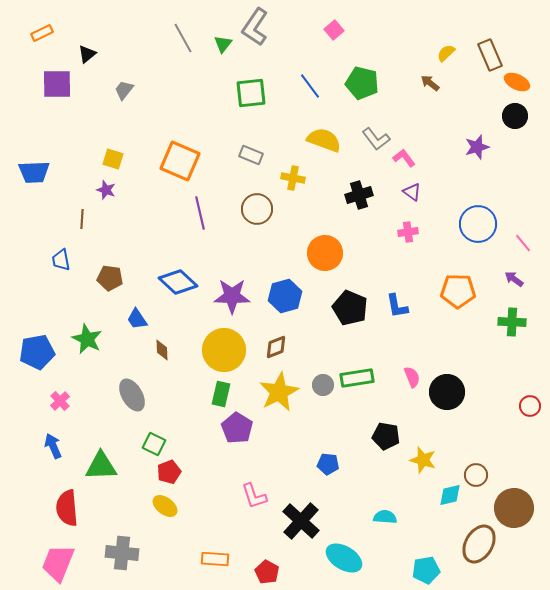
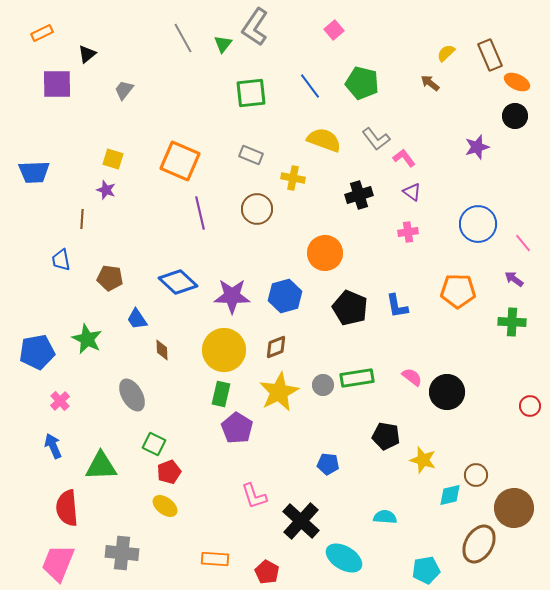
pink semicircle at (412, 377): rotated 30 degrees counterclockwise
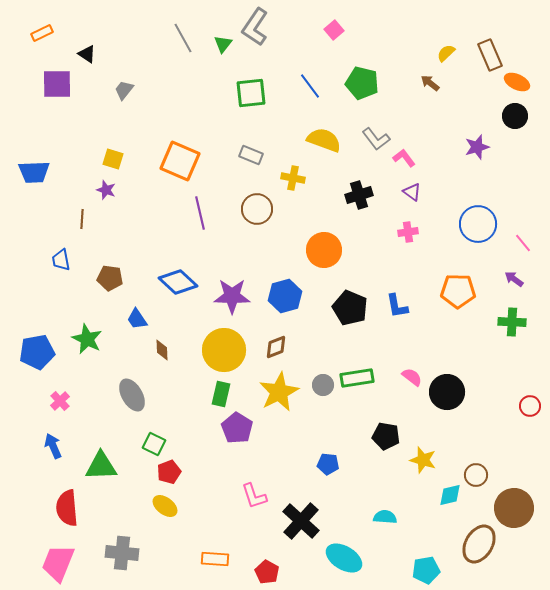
black triangle at (87, 54): rotated 48 degrees counterclockwise
orange circle at (325, 253): moved 1 px left, 3 px up
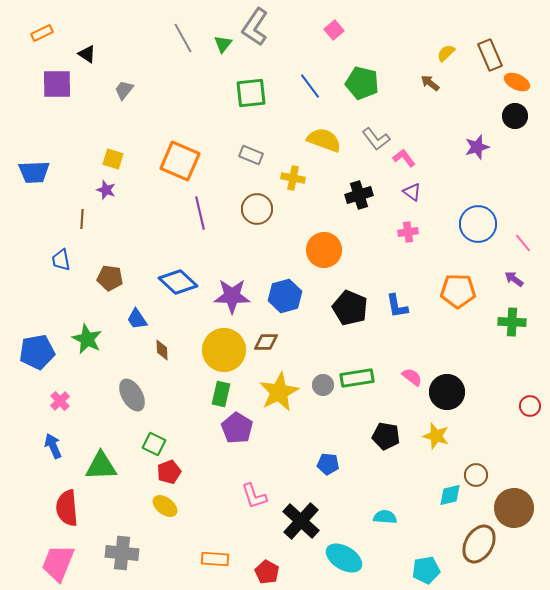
brown diamond at (276, 347): moved 10 px left, 5 px up; rotated 20 degrees clockwise
yellow star at (423, 460): moved 13 px right, 24 px up
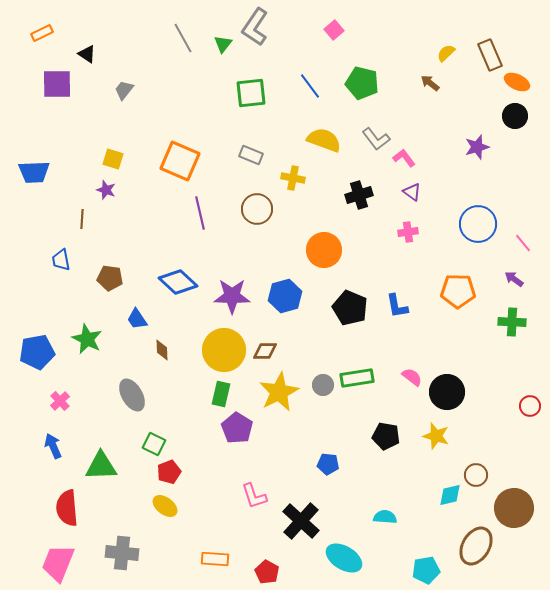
brown diamond at (266, 342): moved 1 px left, 9 px down
brown ellipse at (479, 544): moved 3 px left, 2 px down
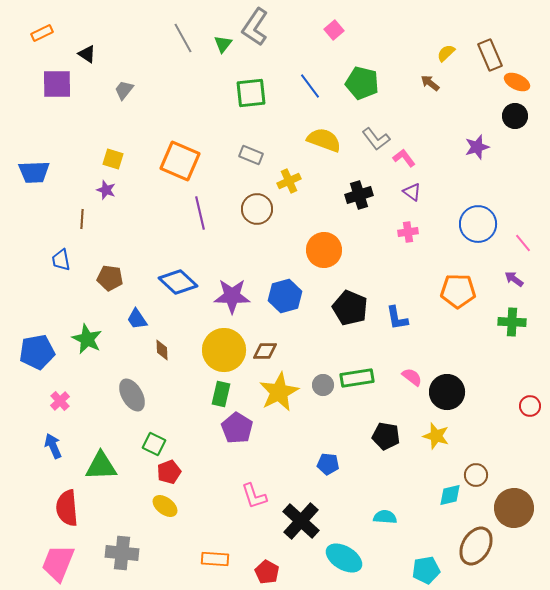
yellow cross at (293, 178): moved 4 px left, 3 px down; rotated 35 degrees counterclockwise
blue L-shape at (397, 306): moved 12 px down
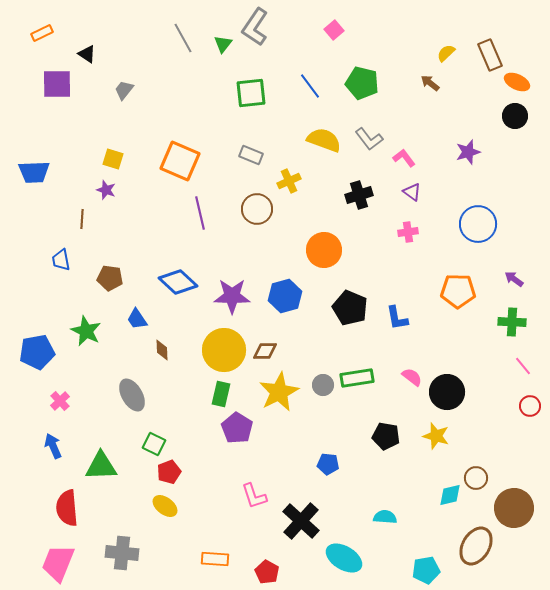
gray L-shape at (376, 139): moved 7 px left
purple star at (477, 147): moved 9 px left, 5 px down
pink line at (523, 243): moved 123 px down
green star at (87, 339): moved 1 px left, 8 px up
brown circle at (476, 475): moved 3 px down
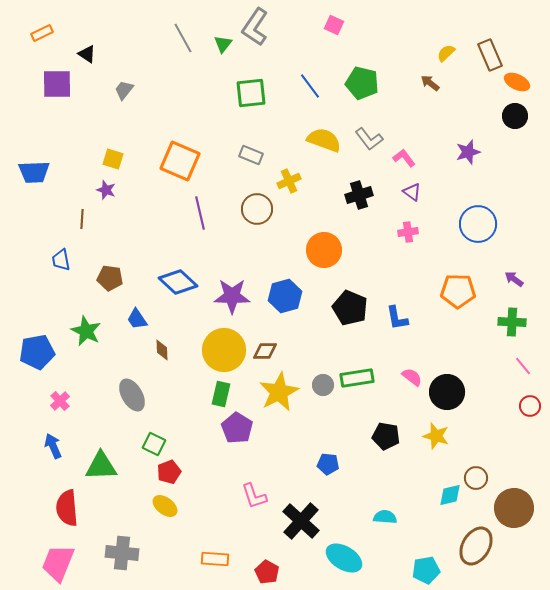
pink square at (334, 30): moved 5 px up; rotated 24 degrees counterclockwise
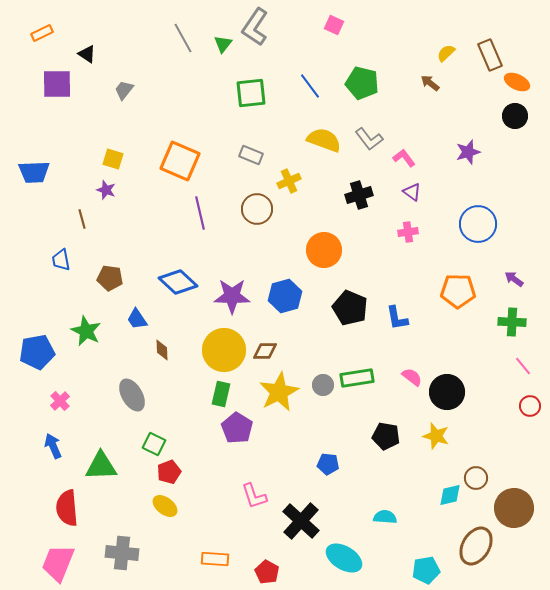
brown line at (82, 219): rotated 18 degrees counterclockwise
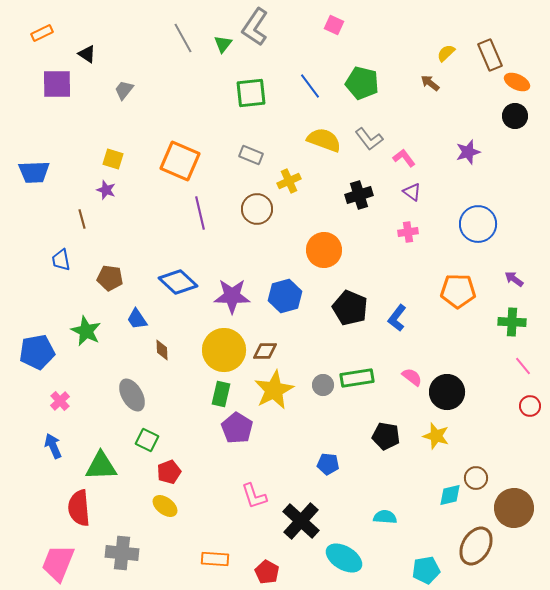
blue L-shape at (397, 318): rotated 48 degrees clockwise
yellow star at (279, 392): moved 5 px left, 2 px up
green square at (154, 444): moved 7 px left, 4 px up
red semicircle at (67, 508): moved 12 px right
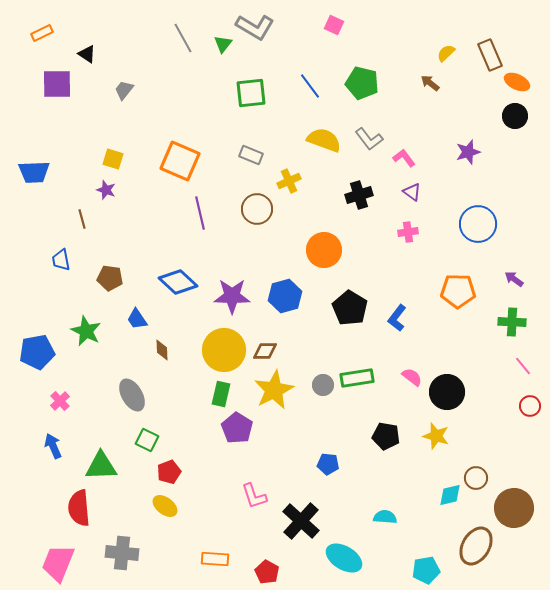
gray L-shape at (255, 27): rotated 93 degrees counterclockwise
black pentagon at (350, 308): rotated 8 degrees clockwise
